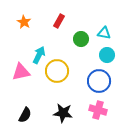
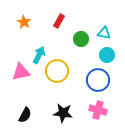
blue circle: moved 1 px left, 1 px up
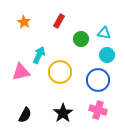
yellow circle: moved 3 px right, 1 px down
black star: rotated 30 degrees clockwise
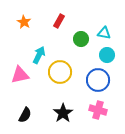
pink triangle: moved 1 px left, 3 px down
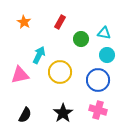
red rectangle: moved 1 px right, 1 px down
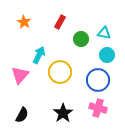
pink triangle: rotated 36 degrees counterclockwise
pink cross: moved 2 px up
black semicircle: moved 3 px left
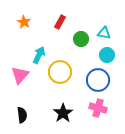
black semicircle: rotated 35 degrees counterclockwise
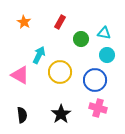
pink triangle: rotated 42 degrees counterclockwise
blue circle: moved 3 px left
black star: moved 2 px left, 1 px down
